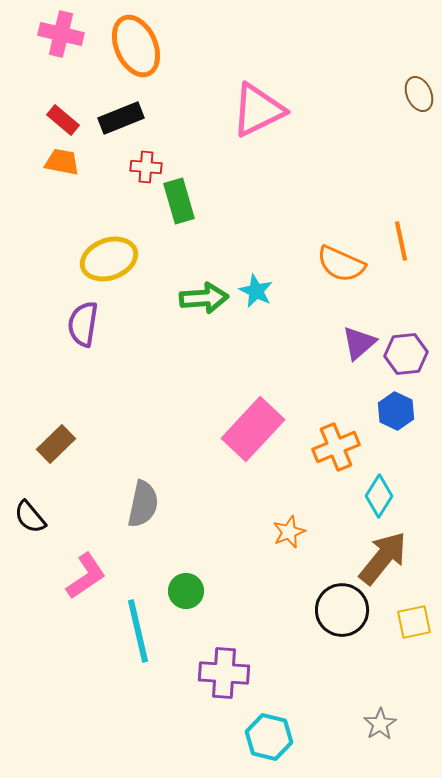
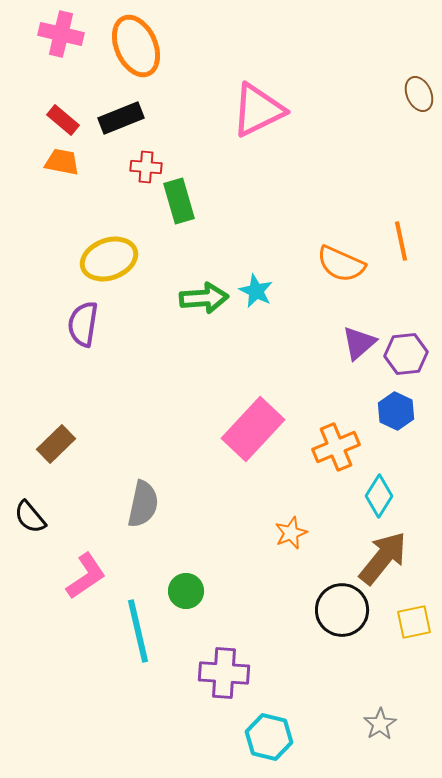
orange star: moved 2 px right, 1 px down
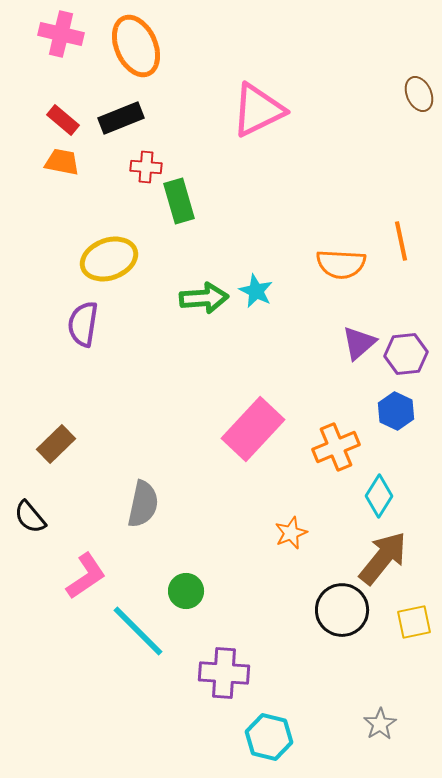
orange semicircle: rotated 21 degrees counterclockwise
cyan line: rotated 32 degrees counterclockwise
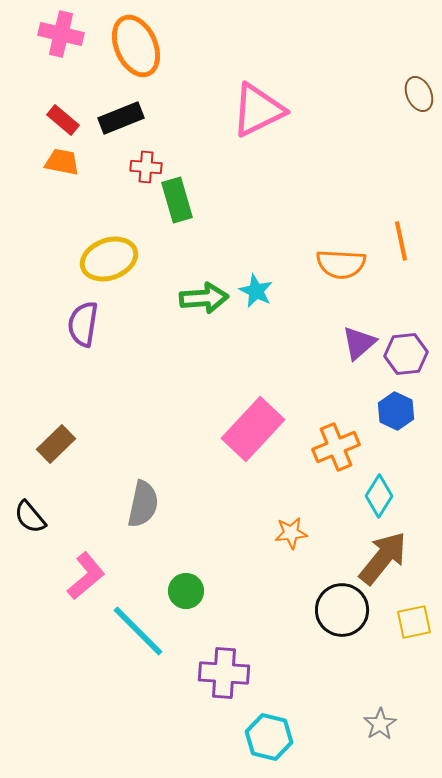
green rectangle: moved 2 px left, 1 px up
orange star: rotated 16 degrees clockwise
pink L-shape: rotated 6 degrees counterclockwise
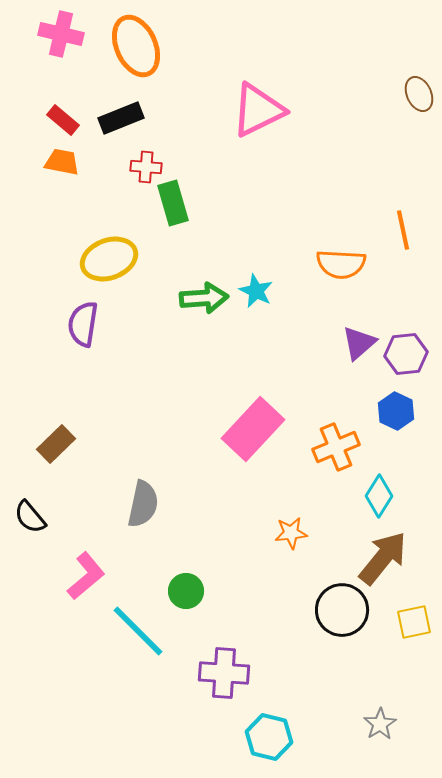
green rectangle: moved 4 px left, 3 px down
orange line: moved 2 px right, 11 px up
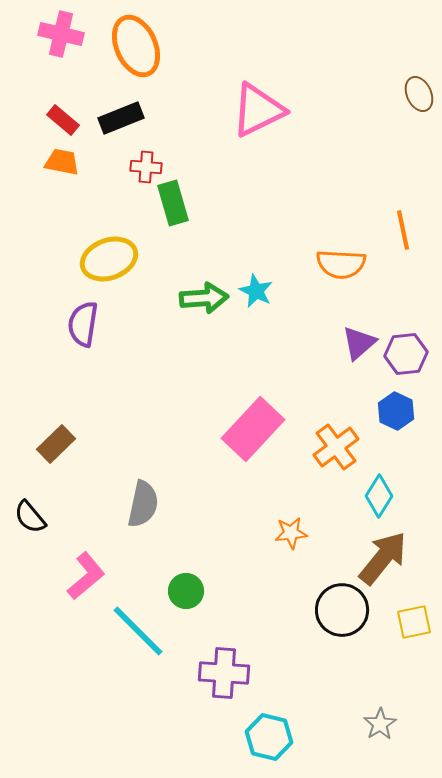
orange cross: rotated 15 degrees counterclockwise
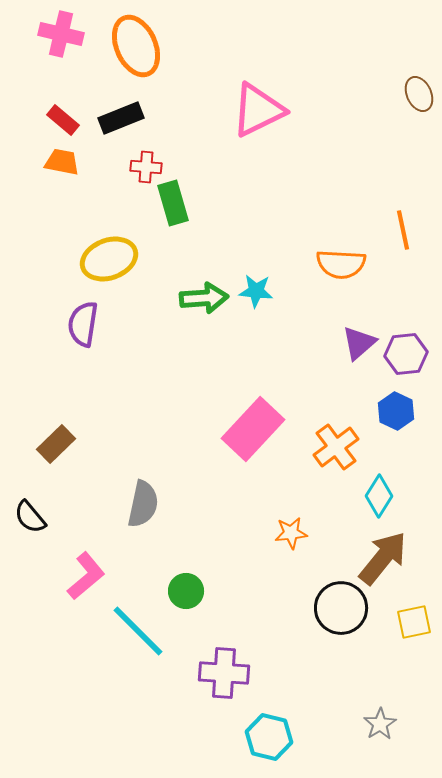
cyan star: rotated 20 degrees counterclockwise
black circle: moved 1 px left, 2 px up
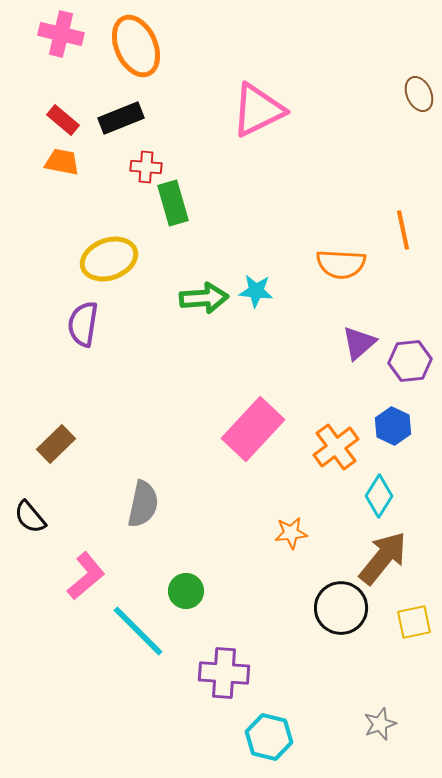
purple hexagon: moved 4 px right, 7 px down
blue hexagon: moved 3 px left, 15 px down
gray star: rotated 12 degrees clockwise
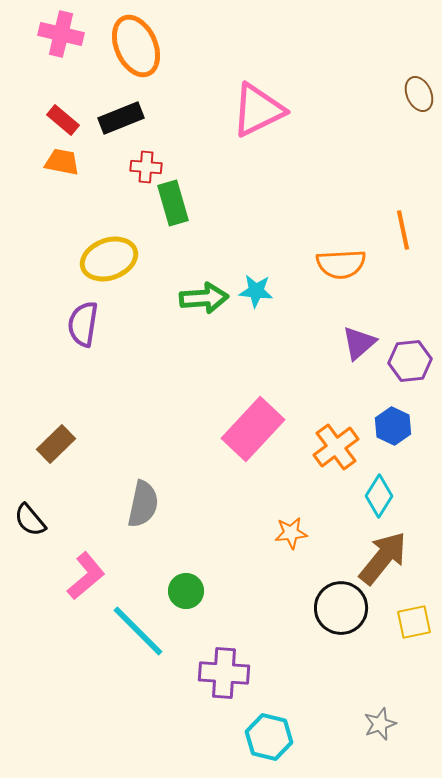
orange semicircle: rotated 6 degrees counterclockwise
black semicircle: moved 3 px down
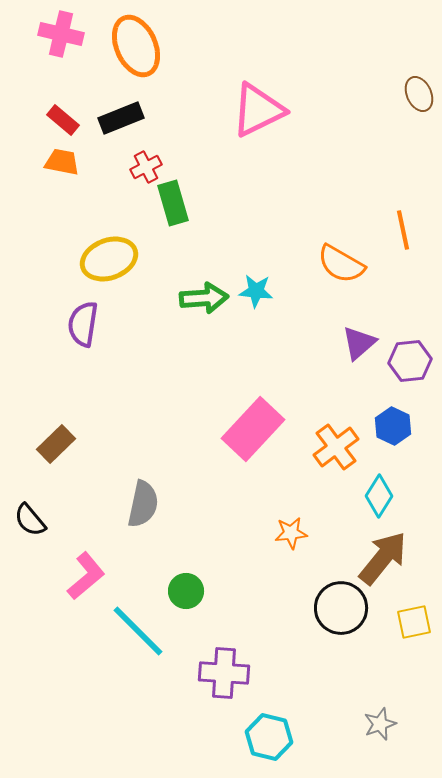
red cross: rotated 32 degrees counterclockwise
orange semicircle: rotated 33 degrees clockwise
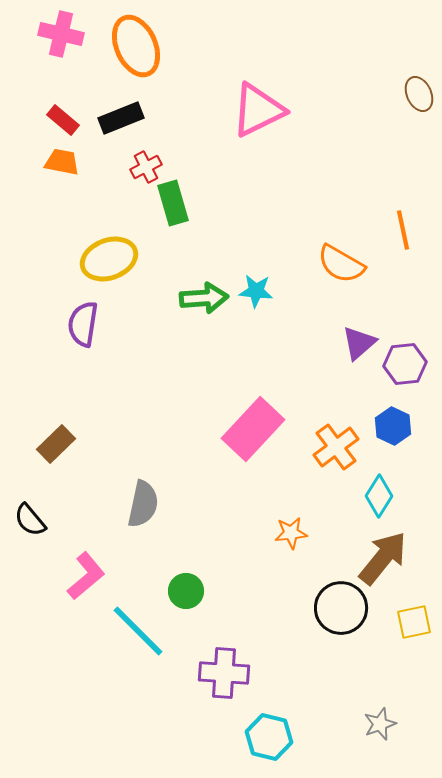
purple hexagon: moved 5 px left, 3 px down
